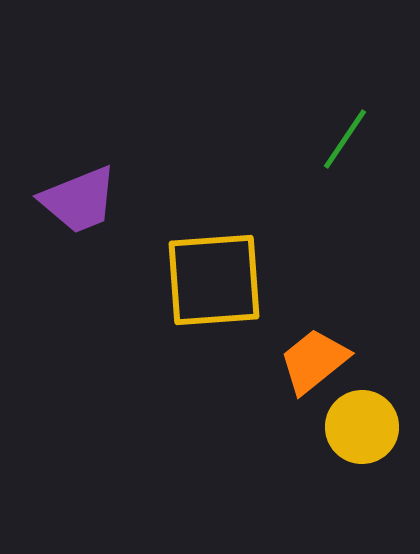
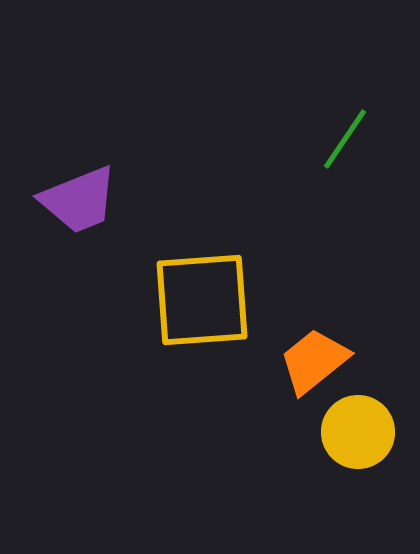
yellow square: moved 12 px left, 20 px down
yellow circle: moved 4 px left, 5 px down
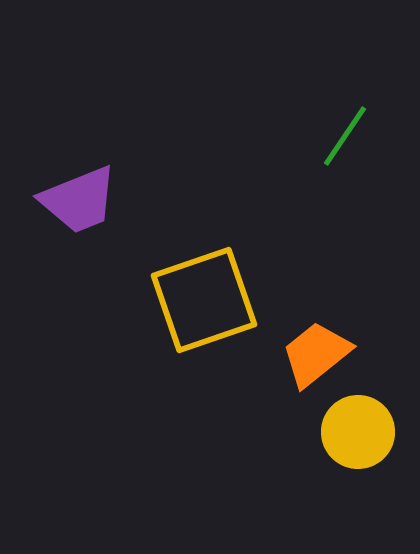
green line: moved 3 px up
yellow square: moved 2 px right; rotated 15 degrees counterclockwise
orange trapezoid: moved 2 px right, 7 px up
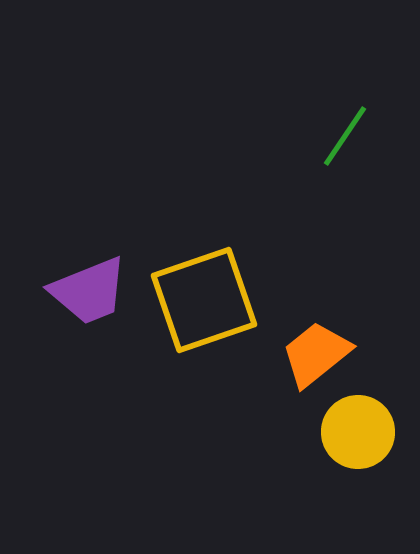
purple trapezoid: moved 10 px right, 91 px down
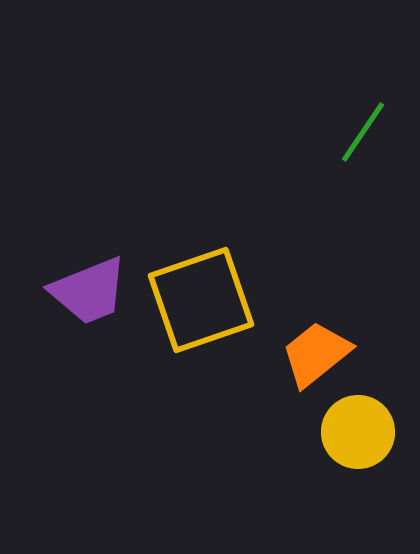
green line: moved 18 px right, 4 px up
yellow square: moved 3 px left
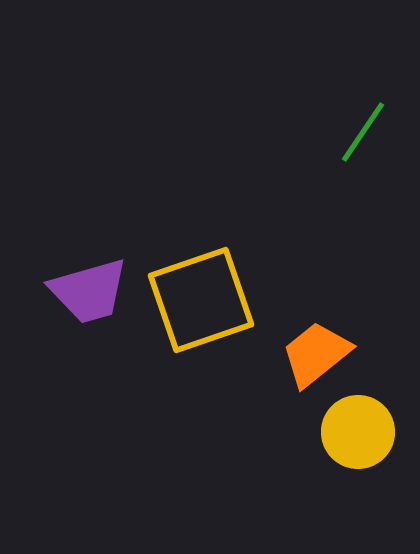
purple trapezoid: rotated 6 degrees clockwise
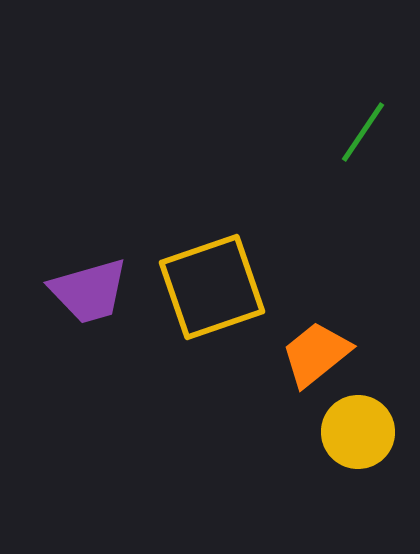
yellow square: moved 11 px right, 13 px up
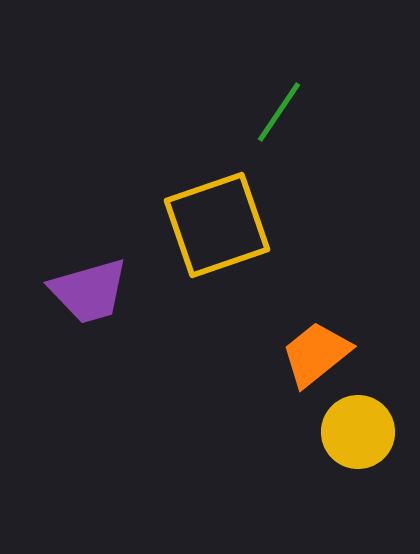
green line: moved 84 px left, 20 px up
yellow square: moved 5 px right, 62 px up
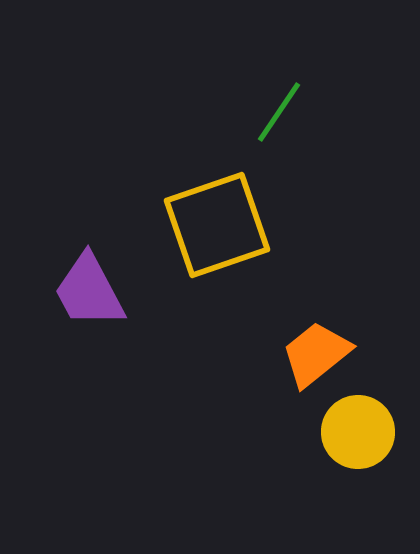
purple trapezoid: rotated 78 degrees clockwise
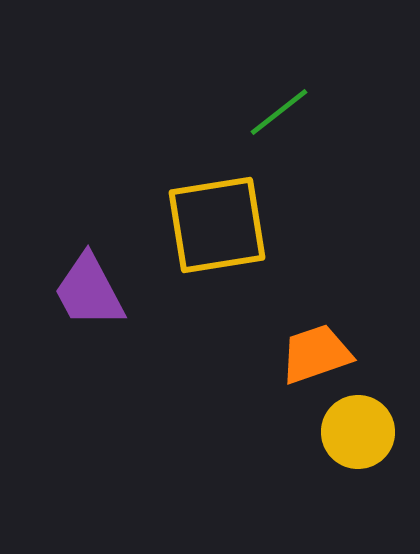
green line: rotated 18 degrees clockwise
yellow square: rotated 10 degrees clockwise
orange trapezoid: rotated 20 degrees clockwise
